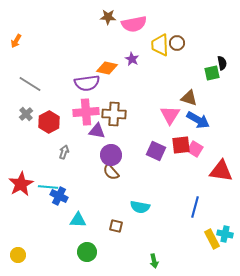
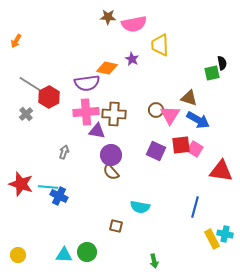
brown circle: moved 21 px left, 67 px down
red hexagon: moved 25 px up
red star: rotated 25 degrees counterclockwise
cyan triangle: moved 14 px left, 35 px down
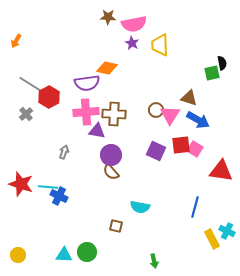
purple star: moved 16 px up
cyan cross: moved 2 px right, 3 px up; rotated 14 degrees clockwise
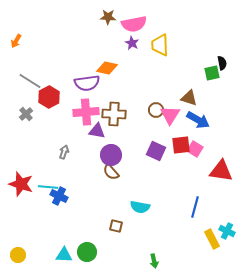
gray line: moved 3 px up
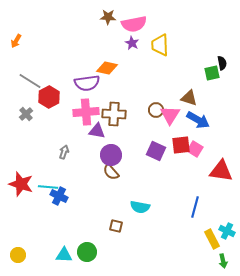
green arrow: moved 69 px right
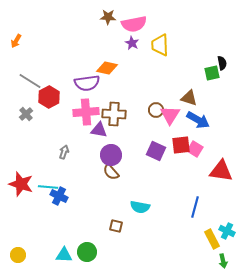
purple triangle: moved 2 px right, 1 px up
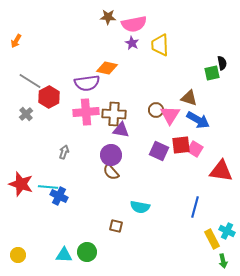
purple triangle: moved 22 px right
purple square: moved 3 px right
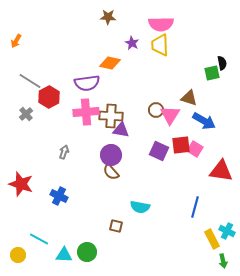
pink semicircle: moved 27 px right; rotated 10 degrees clockwise
orange diamond: moved 3 px right, 5 px up
brown cross: moved 3 px left, 2 px down
blue arrow: moved 6 px right, 1 px down
cyan line: moved 9 px left, 52 px down; rotated 24 degrees clockwise
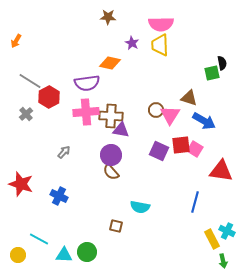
gray arrow: rotated 24 degrees clockwise
blue line: moved 5 px up
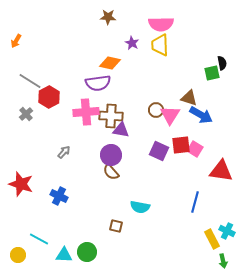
purple semicircle: moved 11 px right
blue arrow: moved 3 px left, 6 px up
